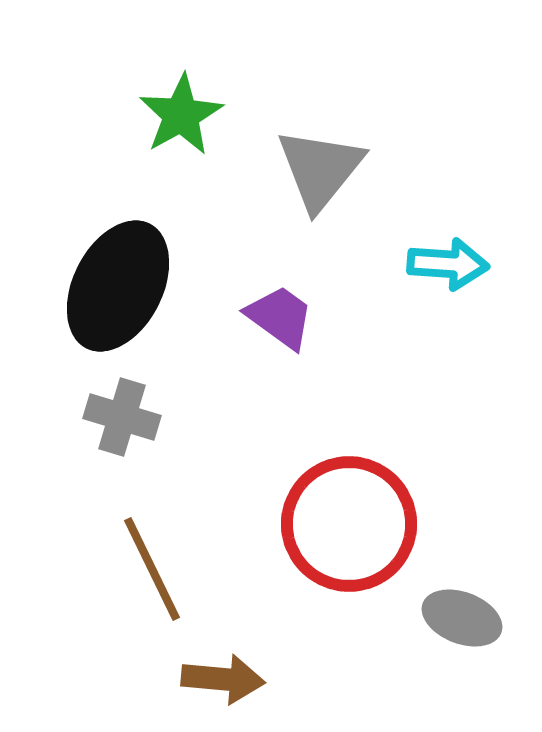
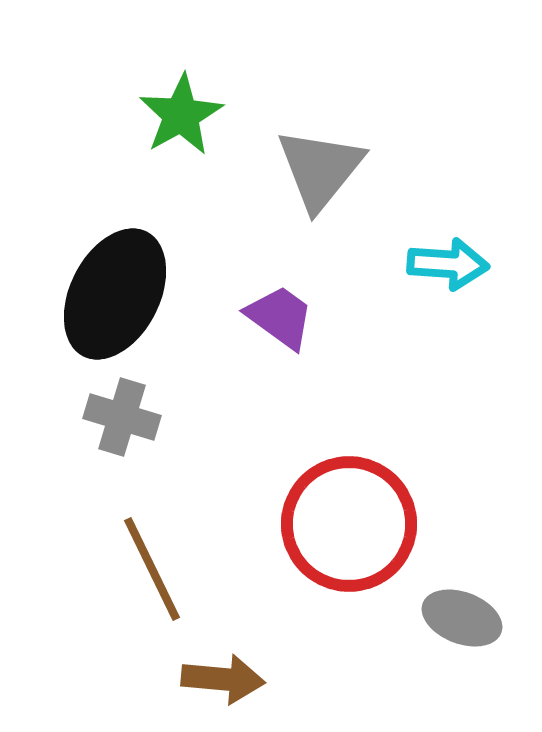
black ellipse: moved 3 px left, 8 px down
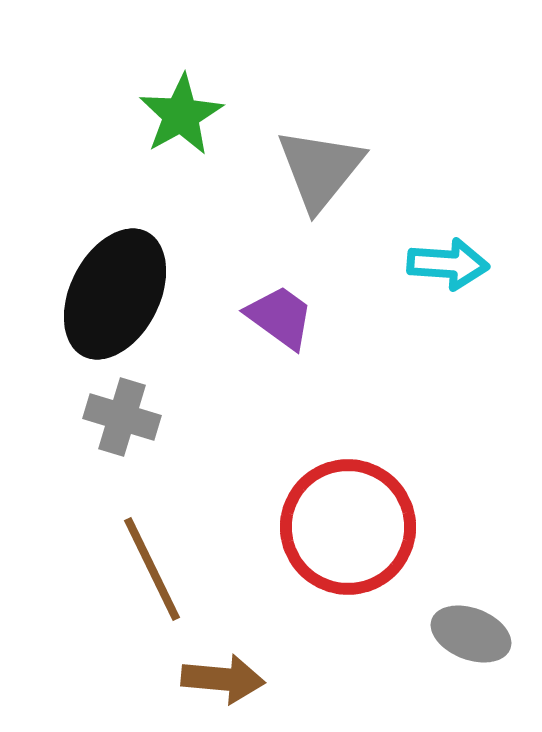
red circle: moved 1 px left, 3 px down
gray ellipse: moved 9 px right, 16 px down
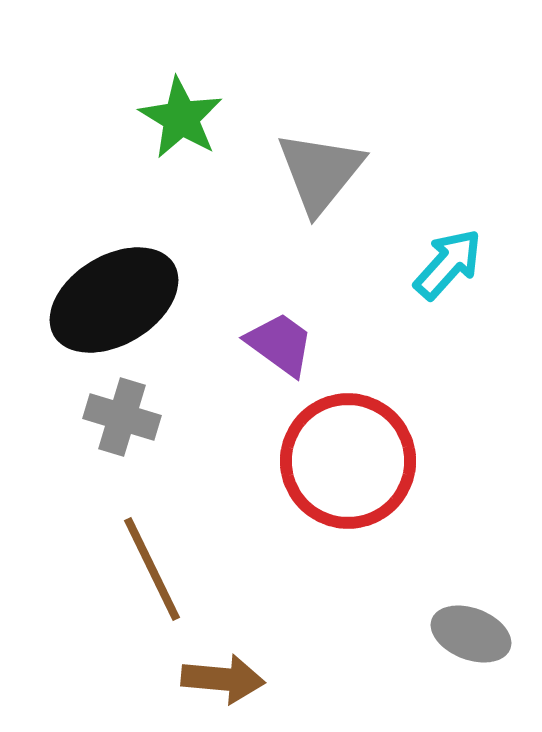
green star: moved 3 px down; rotated 12 degrees counterclockwise
gray triangle: moved 3 px down
cyan arrow: rotated 52 degrees counterclockwise
black ellipse: moved 1 px left, 6 px down; rotated 32 degrees clockwise
purple trapezoid: moved 27 px down
red circle: moved 66 px up
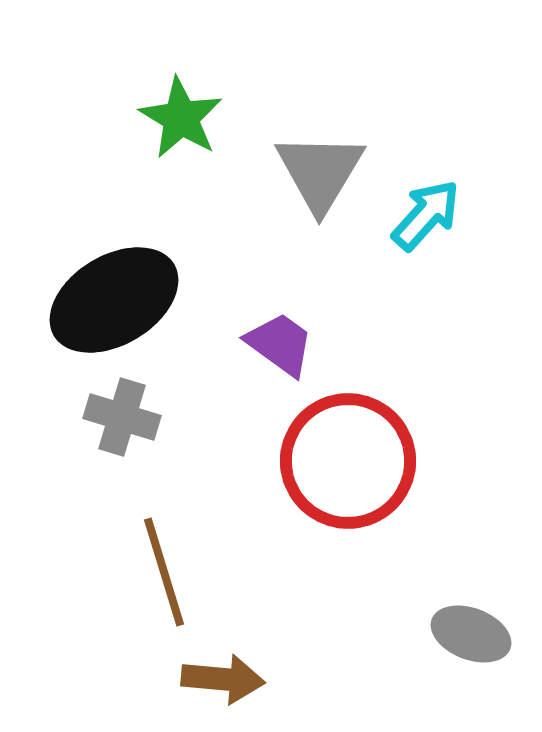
gray triangle: rotated 8 degrees counterclockwise
cyan arrow: moved 22 px left, 49 px up
brown line: moved 12 px right, 3 px down; rotated 9 degrees clockwise
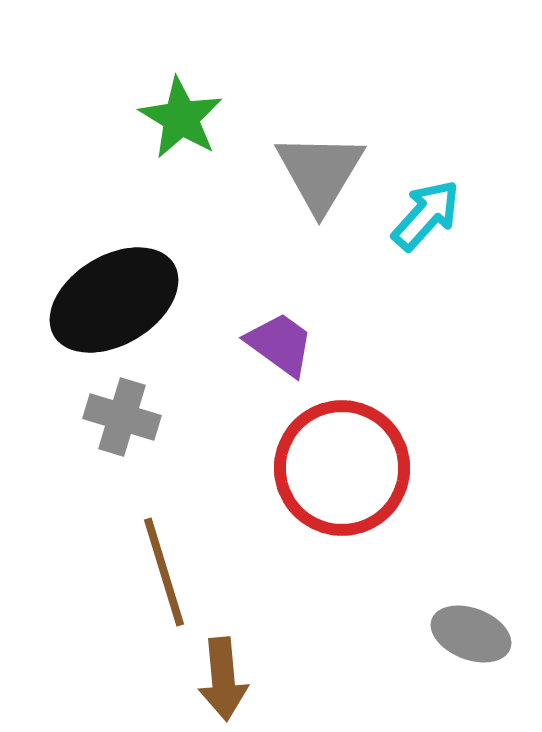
red circle: moved 6 px left, 7 px down
brown arrow: rotated 80 degrees clockwise
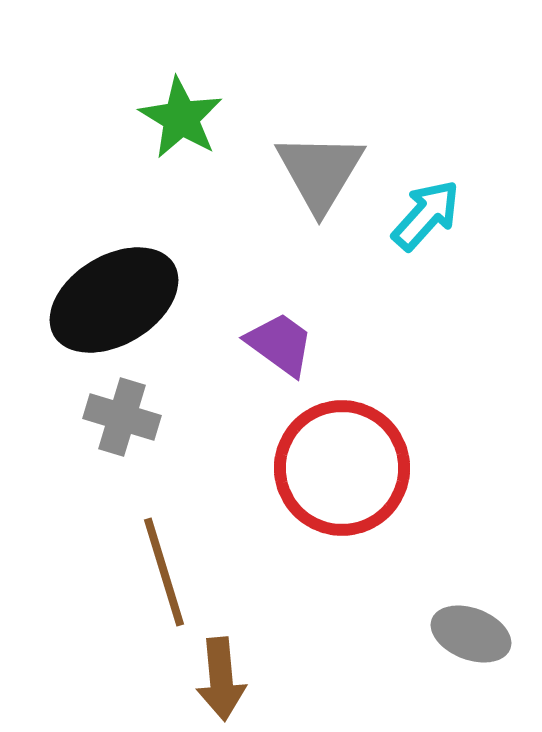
brown arrow: moved 2 px left
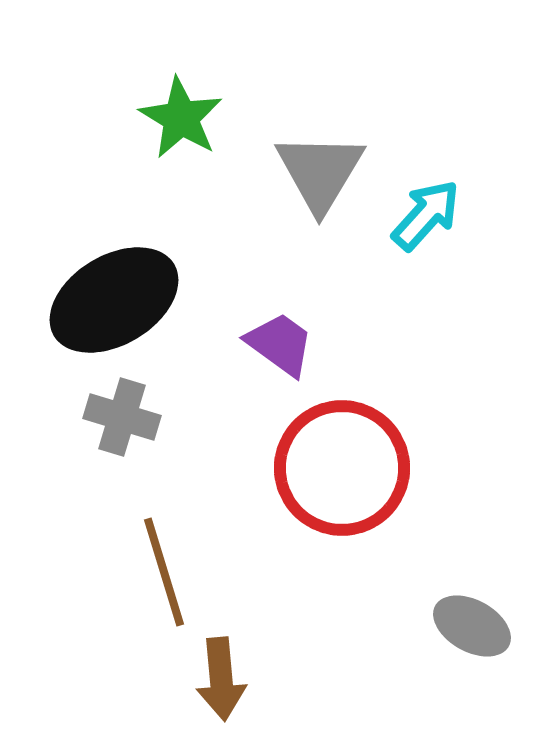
gray ellipse: moved 1 px right, 8 px up; rotated 8 degrees clockwise
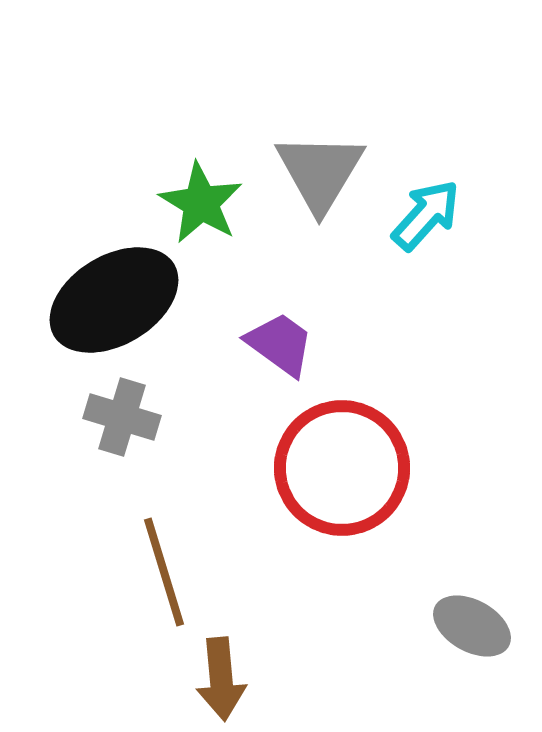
green star: moved 20 px right, 85 px down
